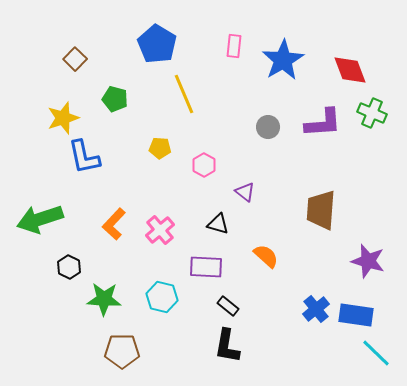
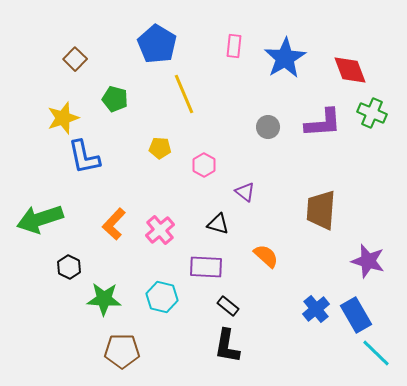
blue star: moved 2 px right, 2 px up
blue rectangle: rotated 52 degrees clockwise
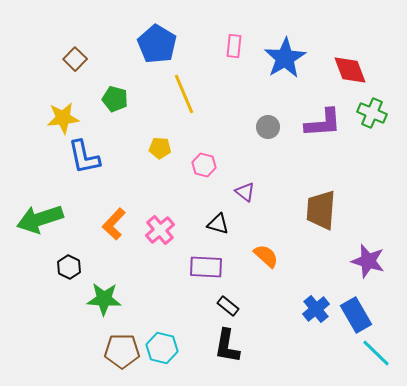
yellow star: rotated 12 degrees clockwise
pink hexagon: rotated 15 degrees counterclockwise
cyan hexagon: moved 51 px down
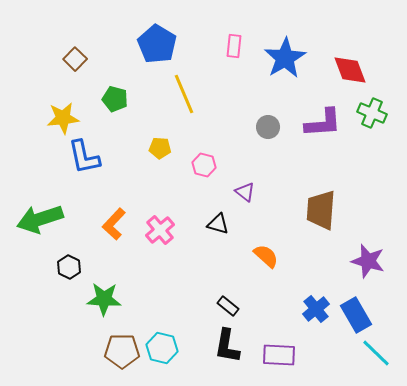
purple rectangle: moved 73 px right, 88 px down
